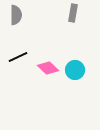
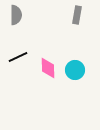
gray rectangle: moved 4 px right, 2 px down
pink diamond: rotated 45 degrees clockwise
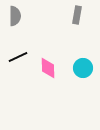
gray semicircle: moved 1 px left, 1 px down
cyan circle: moved 8 px right, 2 px up
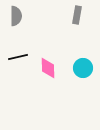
gray semicircle: moved 1 px right
black line: rotated 12 degrees clockwise
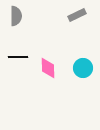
gray rectangle: rotated 54 degrees clockwise
black line: rotated 12 degrees clockwise
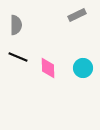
gray semicircle: moved 9 px down
black line: rotated 24 degrees clockwise
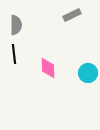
gray rectangle: moved 5 px left
black line: moved 4 px left, 3 px up; rotated 60 degrees clockwise
cyan circle: moved 5 px right, 5 px down
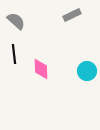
gray semicircle: moved 4 px up; rotated 48 degrees counterclockwise
pink diamond: moved 7 px left, 1 px down
cyan circle: moved 1 px left, 2 px up
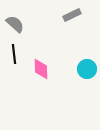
gray semicircle: moved 1 px left, 3 px down
cyan circle: moved 2 px up
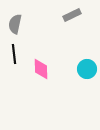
gray semicircle: rotated 120 degrees counterclockwise
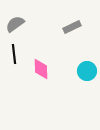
gray rectangle: moved 12 px down
gray semicircle: rotated 42 degrees clockwise
cyan circle: moved 2 px down
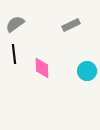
gray rectangle: moved 1 px left, 2 px up
pink diamond: moved 1 px right, 1 px up
